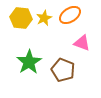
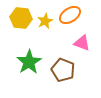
yellow star: moved 1 px right, 3 px down
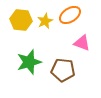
yellow hexagon: moved 2 px down
green star: rotated 15 degrees clockwise
brown pentagon: rotated 15 degrees counterclockwise
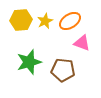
orange ellipse: moved 6 px down
yellow hexagon: rotated 10 degrees counterclockwise
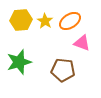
yellow star: rotated 14 degrees counterclockwise
green star: moved 10 px left
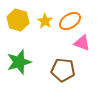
yellow hexagon: moved 3 px left; rotated 20 degrees clockwise
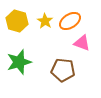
yellow hexagon: moved 1 px left, 1 px down
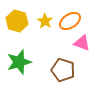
brown pentagon: rotated 10 degrees clockwise
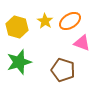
yellow hexagon: moved 6 px down
